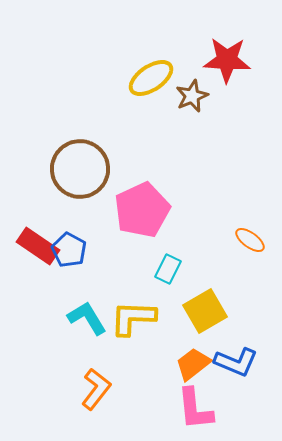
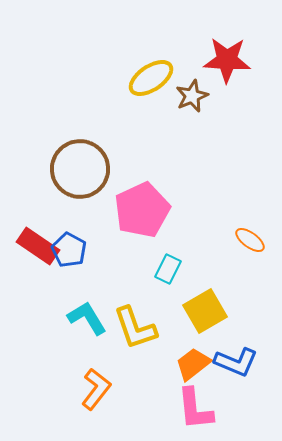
yellow L-shape: moved 2 px right, 10 px down; rotated 111 degrees counterclockwise
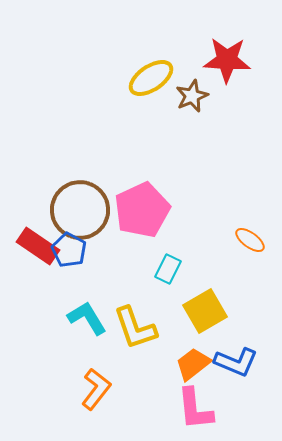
brown circle: moved 41 px down
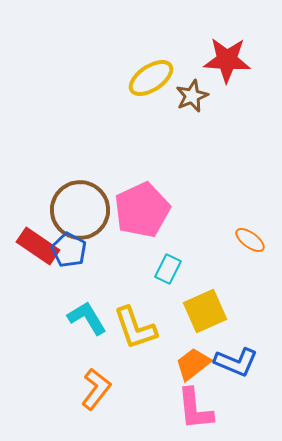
yellow square: rotated 6 degrees clockwise
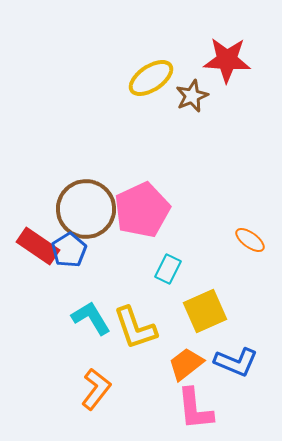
brown circle: moved 6 px right, 1 px up
blue pentagon: rotated 12 degrees clockwise
cyan L-shape: moved 4 px right
orange trapezoid: moved 7 px left
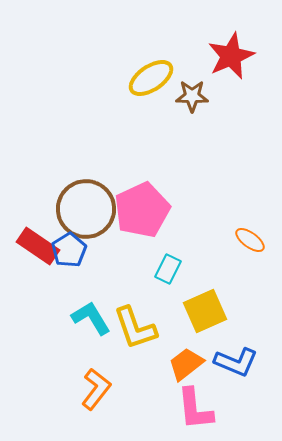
red star: moved 4 px right, 4 px up; rotated 27 degrees counterclockwise
brown star: rotated 24 degrees clockwise
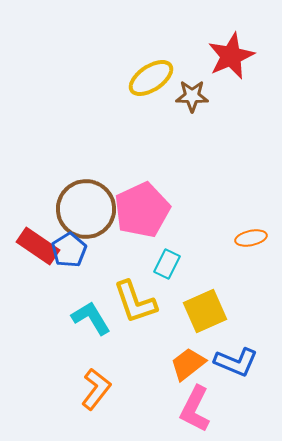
orange ellipse: moved 1 px right, 2 px up; rotated 48 degrees counterclockwise
cyan rectangle: moved 1 px left, 5 px up
yellow L-shape: moved 26 px up
orange trapezoid: moved 2 px right
pink L-shape: rotated 33 degrees clockwise
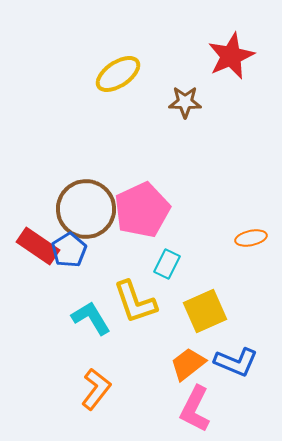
yellow ellipse: moved 33 px left, 4 px up
brown star: moved 7 px left, 6 px down
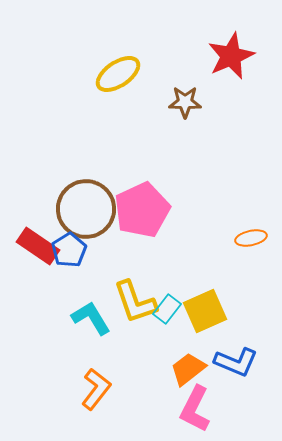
cyan rectangle: moved 45 px down; rotated 12 degrees clockwise
orange trapezoid: moved 5 px down
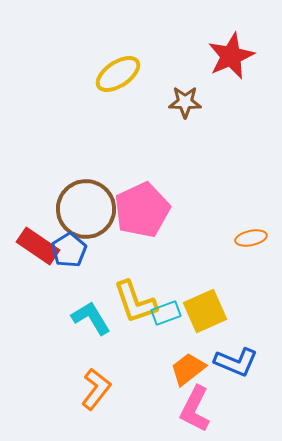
cyan rectangle: moved 1 px left, 4 px down; rotated 32 degrees clockwise
